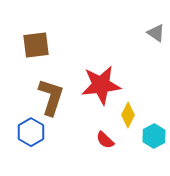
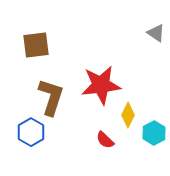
cyan hexagon: moved 3 px up
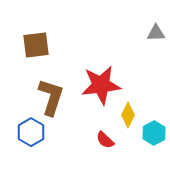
gray triangle: rotated 36 degrees counterclockwise
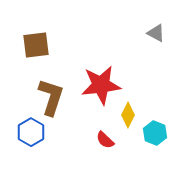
gray triangle: rotated 30 degrees clockwise
cyan hexagon: moved 1 px right; rotated 10 degrees counterclockwise
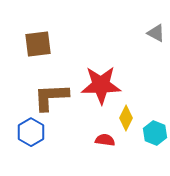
brown square: moved 2 px right, 1 px up
red star: rotated 6 degrees clockwise
brown L-shape: rotated 111 degrees counterclockwise
yellow diamond: moved 2 px left, 3 px down
red semicircle: rotated 144 degrees clockwise
